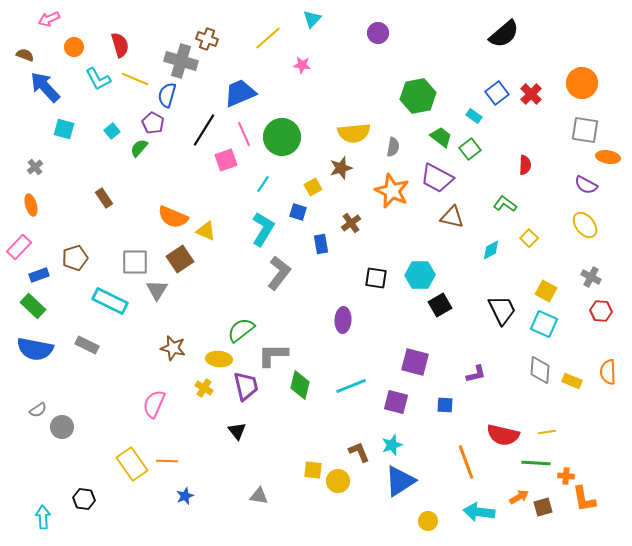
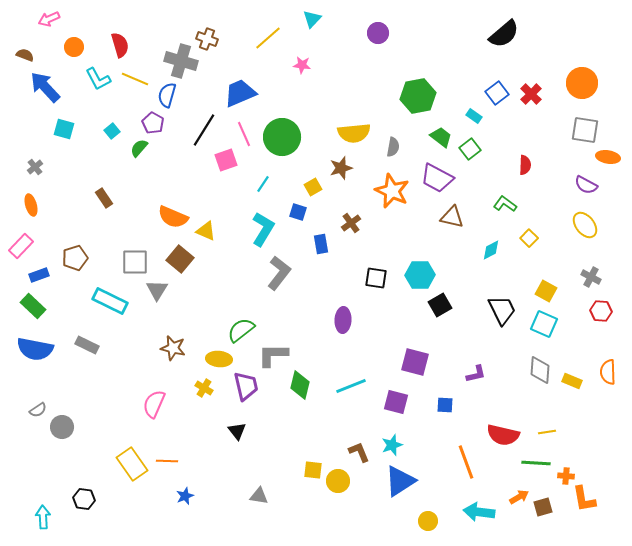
pink rectangle at (19, 247): moved 2 px right, 1 px up
brown square at (180, 259): rotated 16 degrees counterclockwise
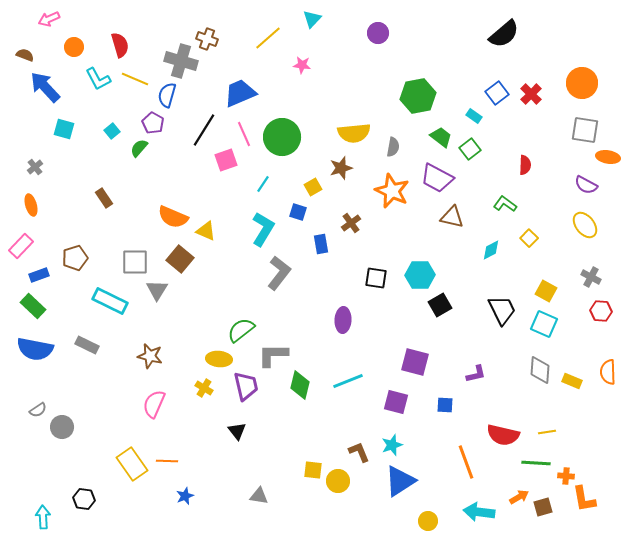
brown star at (173, 348): moved 23 px left, 8 px down
cyan line at (351, 386): moved 3 px left, 5 px up
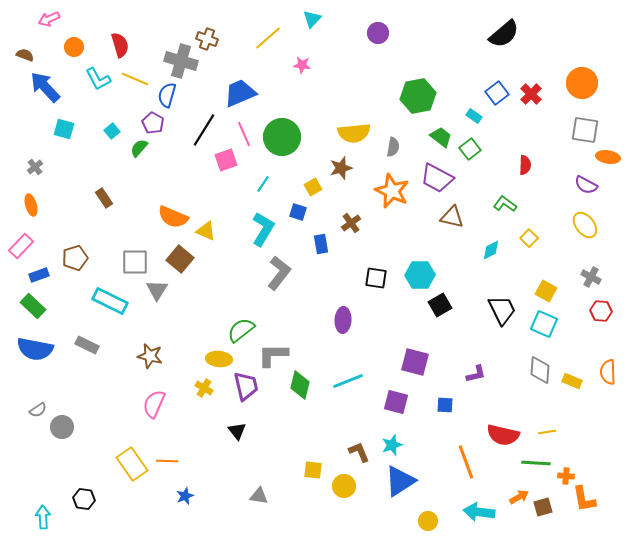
yellow circle at (338, 481): moved 6 px right, 5 px down
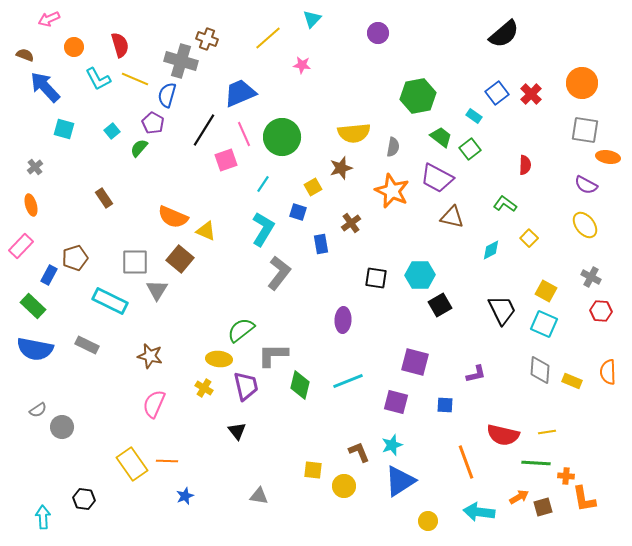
blue rectangle at (39, 275): moved 10 px right; rotated 42 degrees counterclockwise
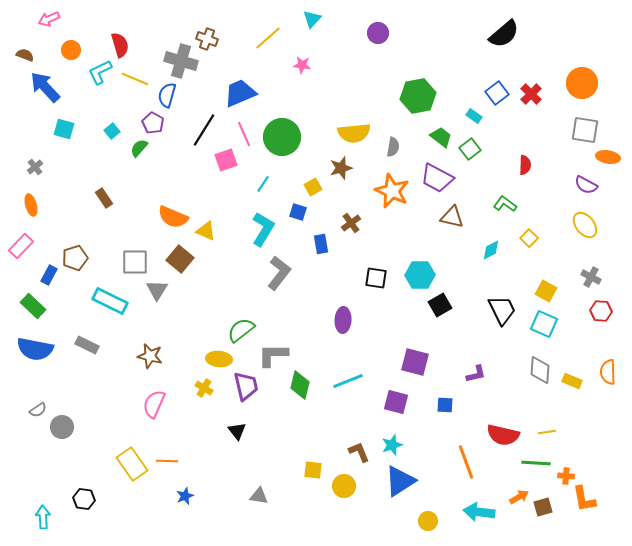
orange circle at (74, 47): moved 3 px left, 3 px down
cyan L-shape at (98, 79): moved 2 px right, 7 px up; rotated 92 degrees clockwise
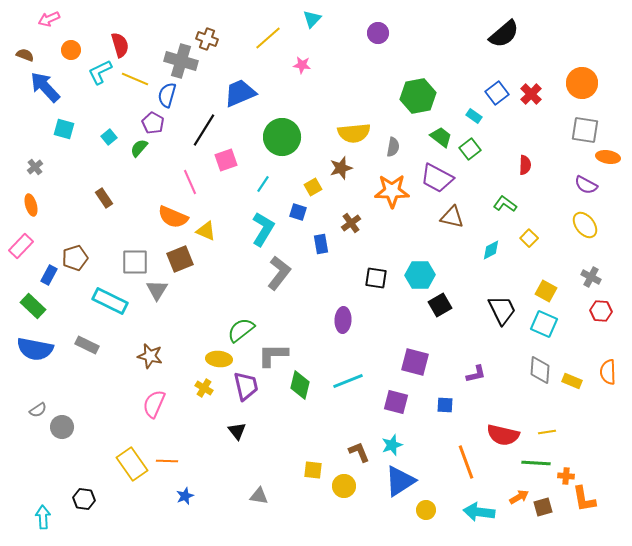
cyan square at (112, 131): moved 3 px left, 6 px down
pink line at (244, 134): moved 54 px left, 48 px down
orange star at (392, 191): rotated 24 degrees counterclockwise
brown square at (180, 259): rotated 28 degrees clockwise
yellow circle at (428, 521): moved 2 px left, 11 px up
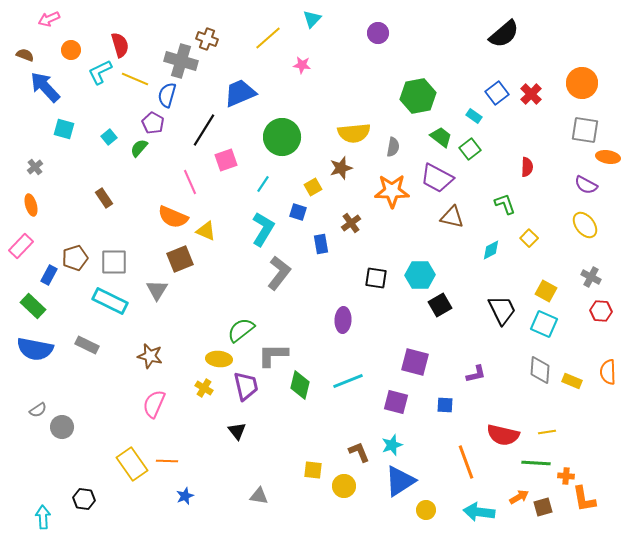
red semicircle at (525, 165): moved 2 px right, 2 px down
green L-shape at (505, 204): rotated 35 degrees clockwise
gray square at (135, 262): moved 21 px left
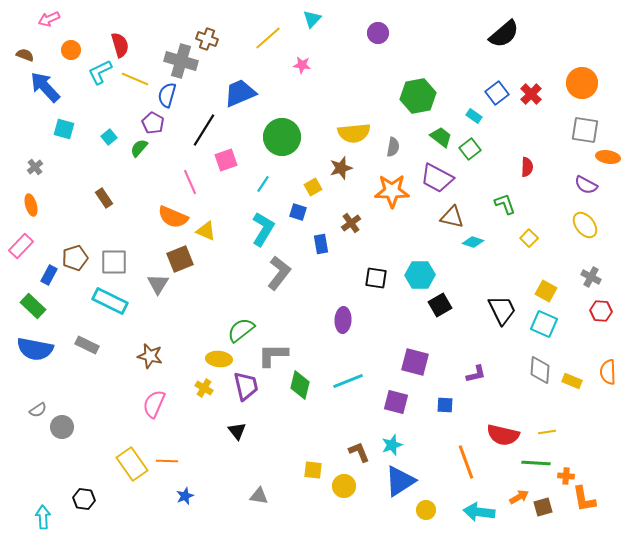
cyan diamond at (491, 250): moved 18 px left, 8 px up; rotated 45 degrees clockwise
gray triangle at (157, 290): moved 1 px right, 6 px up
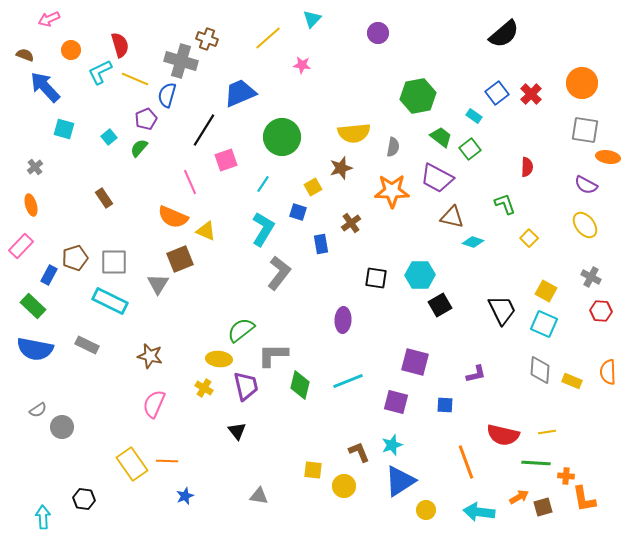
purple pentagon at (153, 123): moved 7 px left, 4 px up; rotated 20 degrees clockwise
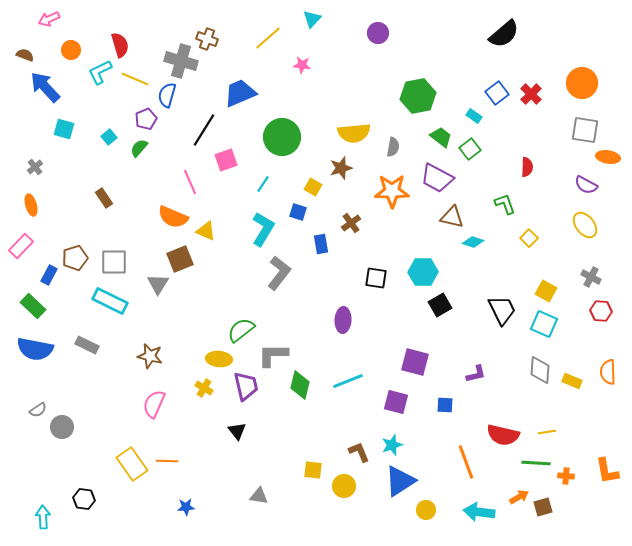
yellow square at (313, 187): rotated 30 degrees counterclockwise
cyan hexagon at (420, 275): moved 3 px right, 3 px up
blue star at (185, 496): moved 1 px right, 11 px down; rotated 18 degrees clockwise
orange L-shape at (584, 499): moved 23 px right, 28 px up
